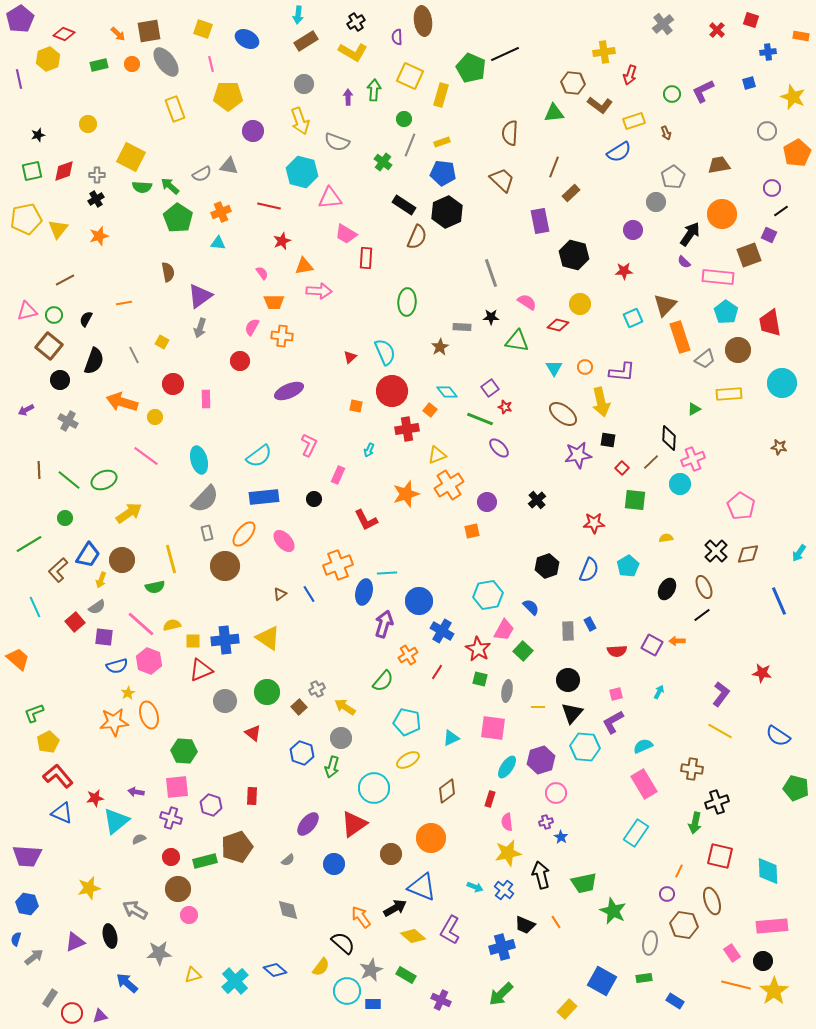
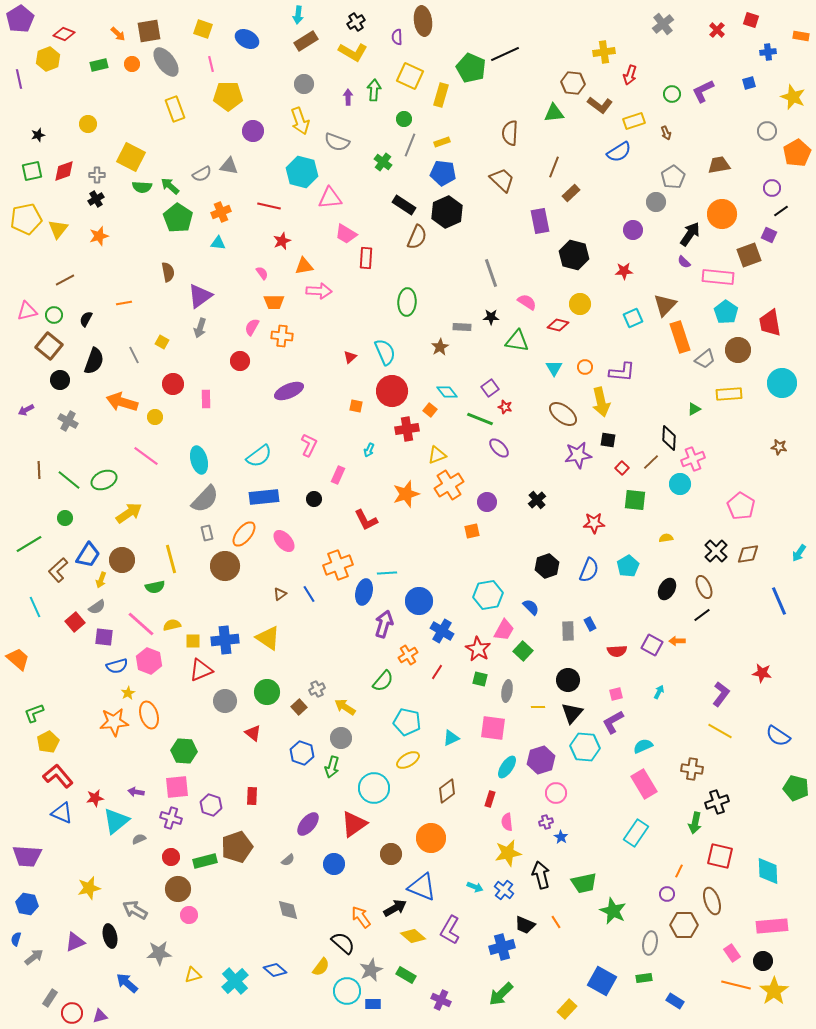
brown hexagon at (684, 925): rotated 8 degrees counterclockwise
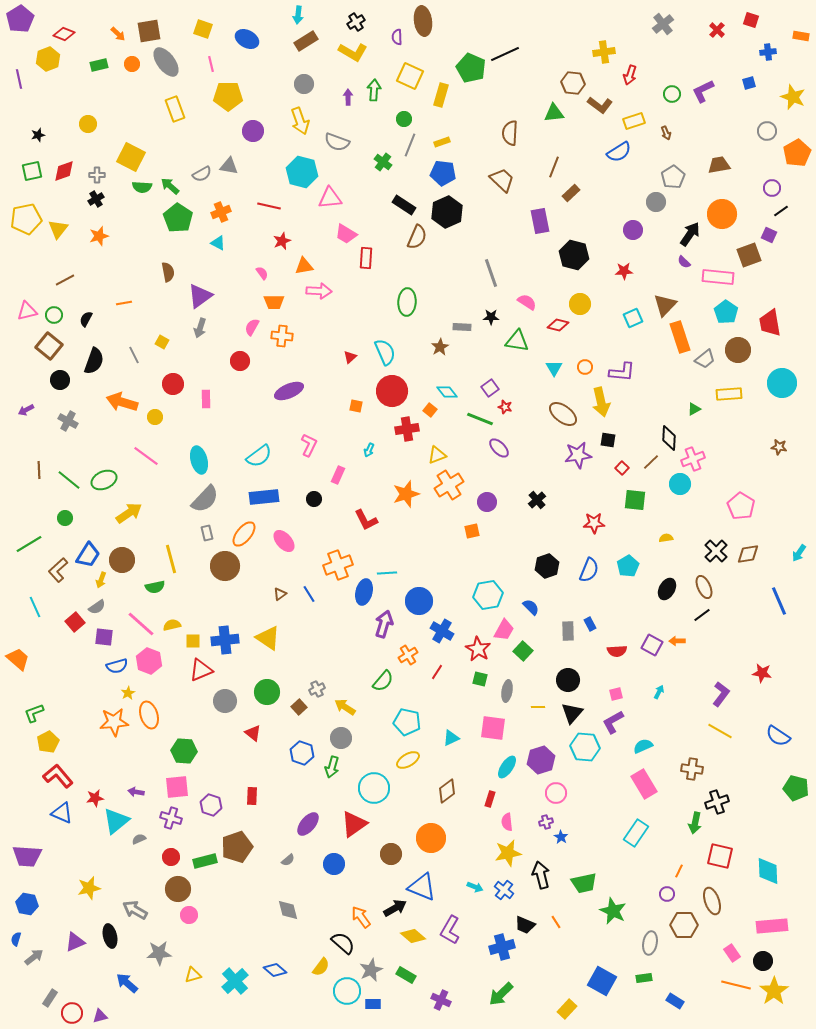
cyan triangle at (218, 243): rotated 21 degrees clockwise
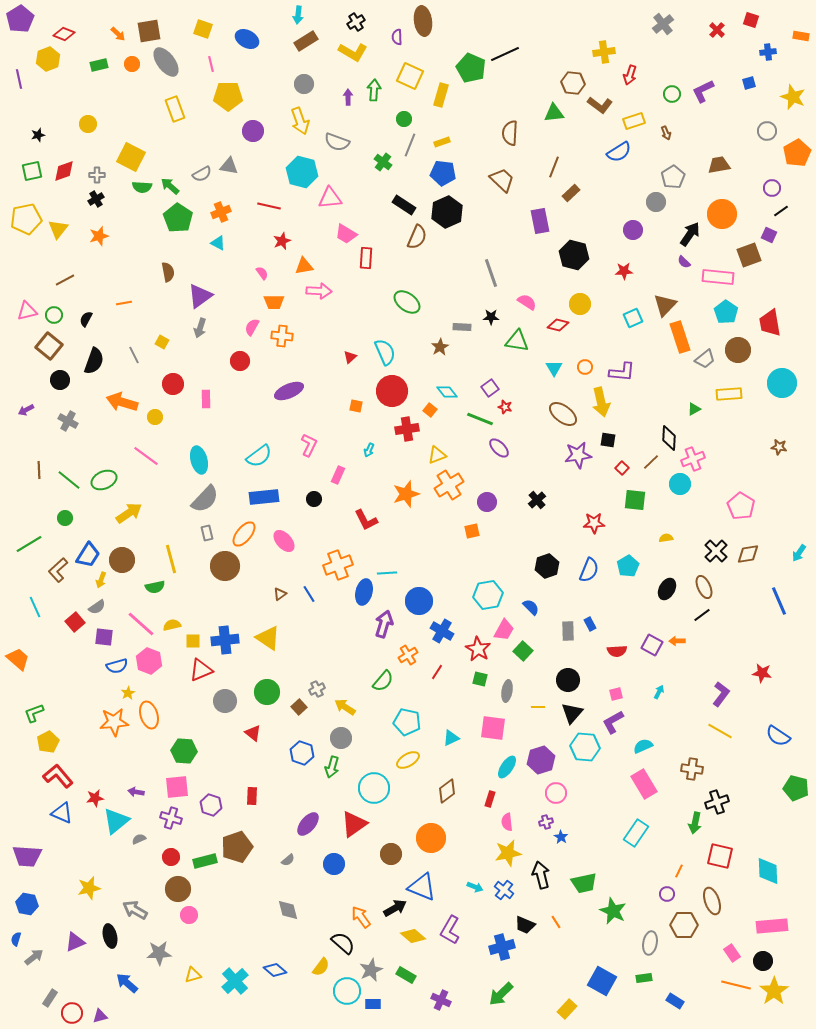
green ellipse at (407, 302): rotated 56 degrees counterclockwise
